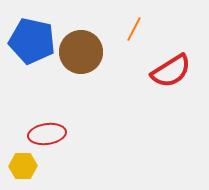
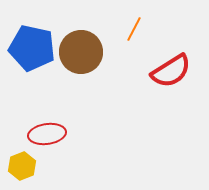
blue pentagon: moved 7 px down
yellow hexagon: moved 1 px left; rotated 20 degrees counterclockwise
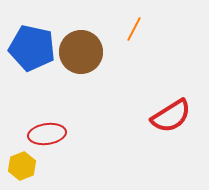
red semicircle: moved 45 px down
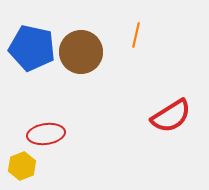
orange line: moved 2 px right, 6 px down; rotated 15 degrees counterclockwise
red ellipse: moved 1 px left
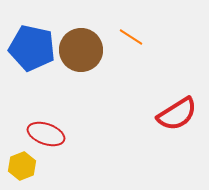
orange line: moved 5 px left, 2 px down; rotated 70 degrees counterclockwise
brown circle: moved 2 px up
red semicircle: moved 6 px right, 2 px up
red ellipse: rotated 27 degrees clockwise
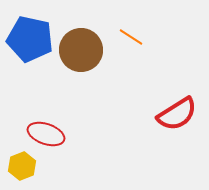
blue pentagon: moved 2 px left, 9 px up
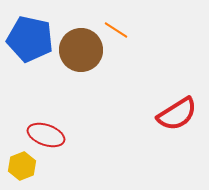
orange line: moved 15 px left, 7 px up
red ellipse: moved 1 px down
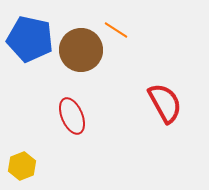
red semicircle: moved 12 px left, 11 px up; rotated 87 degrees counterclockwise
red ellipse: moved 26 px right, 19 px up; rotated 48 degrees clockwise
